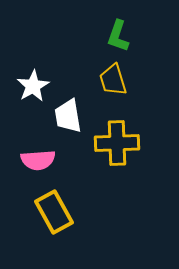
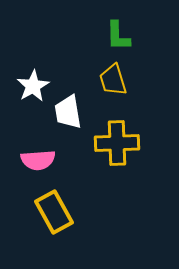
green L-shape: rotated 20 degrees counterclockwise
white trapezoid: moved 4 px up
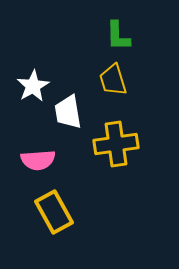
yellow cross: moved 1 px left, 1 px down; rotated 6 degrees counterclockwise
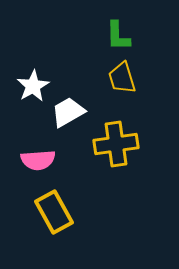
yellow trapezoid: moved 9 px right, 2 px up
white trapezoid: rotated 69 degrees clockwise
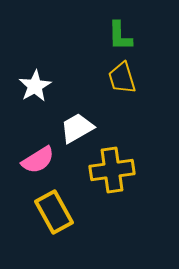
green L-shape: moved 2 px right
white star: moved 2 px right
white trapezoid: moved 9 px right, 16 px down
yellow cross: moved 4 px left, 26 px down
pink semicircle: rotated 28 degrees counterclockwise
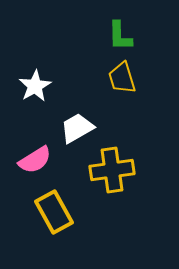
pink semicircle: moved 3 px left
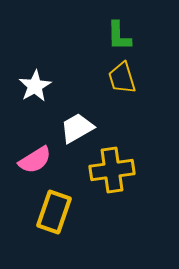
green L-shape: moved 1 px left
yellow rectangle: rotated 48 degrees clockwise
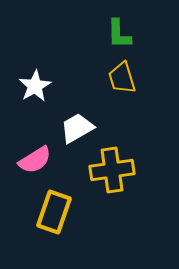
green L-shape: moved 2 px up
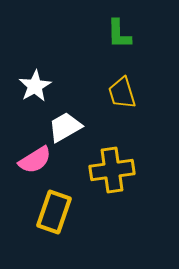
yellow trapezoid: moved 15 px down
white trapezoid: moved 12 px left, 1 px up
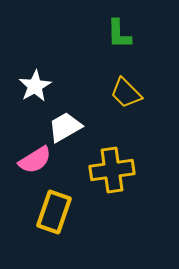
yellow trapezoid: moved 4 px right; rotated 28 degrees counterclockwise
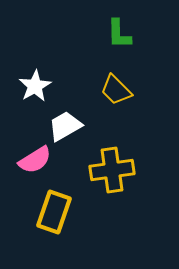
yellow trapezoid: moved 10 px left, 3 px up
white trapezoid: moved 1 px up
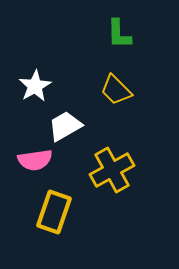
pink semicircle: rotated 24 degrees clockwise
yellow cross: rotated 21 degrees counterclockwise
